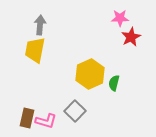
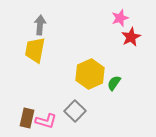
pink star: rotated 18 degrees counterclockwise
green semicircle: rotated 21 degrees clockwise
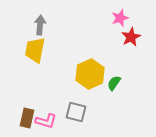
gray square: moved 1 px right, 1 px down; rotated 30 degrees counterclockwise
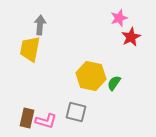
pink star: moved 1 px left
yellow trapezoid: moved 5 px left, 1 px up
yellow hexagon: moved 1 px right, 2 px down; rotated 24 degrees counterclockwise
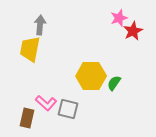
red star: moved 2 px right, 6 px up
yellow hexagon: rotated 12 degrees counterclockwise
gray square: moved 8 px left, 3 px up
pink L-shape: moved 18 px up; rotated 25 degrees clockwise
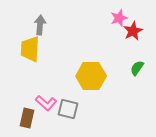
yellow trapezoid: rotated 8 degrees counterclockwise
green semicircle: moved 23 px right, 15 px up
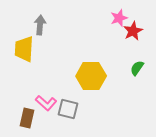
yellow trapezoid: moved 6 px left
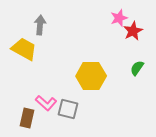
yellow trapezoid: rotated 116 degrees clockwise
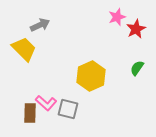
pink star: moved 2 px left, 1 px up
gray arrow: rotated 60 degrees clockwise
red star: moved 3 px right, 2 px up
yellow trapezoid: rotated 16 degrees clockwise
yellow hexagon: rotated 24 degrees counterclockwise
brown rectangle: moved 3 px right, 5 px up; rotated 12 degrees counterclockwise
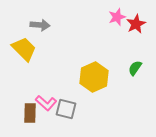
gray arrow: rotated 30 degrees clockwise
red star: moved 5 px up
green semicircle: moved 2 px left
yellow hexagon: moved 3 px right, 1 px down
gray square: moved 2 px left
